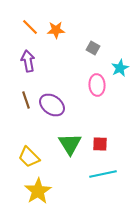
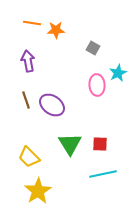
orange line: moved 2 px right, 4 px up; rotated 36 degrees counterclockwise
cyan star: moved 2 px left, 5 px down
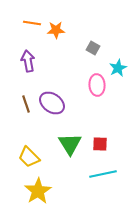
cyan star: moved 5 px up
brown line: moved 4 px down
purple ellipse: moved 2 px up
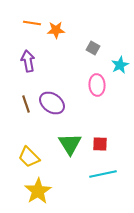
cyan star: moved 2 px right, 3 px up
